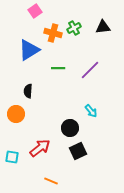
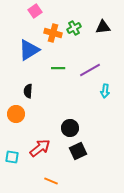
purple line: rotated 15 degrees clockwise
cyan arrow: moved 14 px right, 20 px up; rotated 48 degrees clockwise
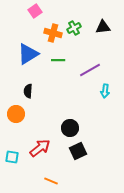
blue triangle: moved 1 px left, 4 px down
green line: moved 8 px up
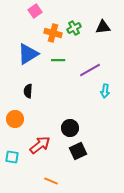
orange circle: moved 1 px left, 5 px down
red arrow: moved 3 px up
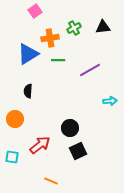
orange cross: moved 3 px left, 5 px down; rotated 24 degrees counterclockwise
cyan arrow: moved 5 px right, 10 px down; rotated 104 degrees counterclockwise
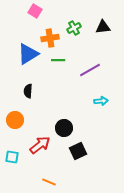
pink square: rotated 24 degrees counterclockwise
cyan arrow: moved 9 px left
orange circle: moved 1 px down
black circle: moved 6 px left
orange line: moved 2 px left, 1 px down
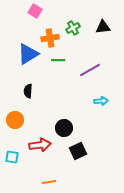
green cross: moved 1 px left
red arrow: rotated 30 degrees clockwise
orange line: rotated 32 degrees counterclockwise
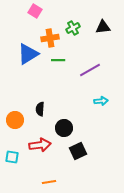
black semicircle: moved 12 px right, 18 px down
